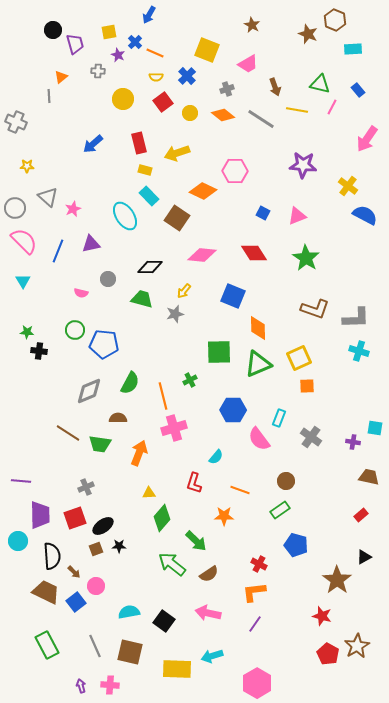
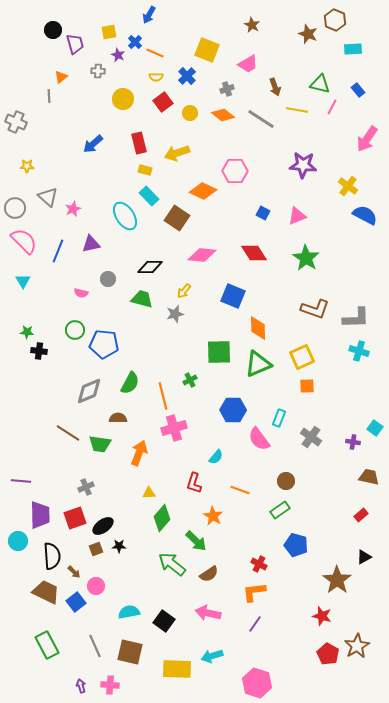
yellow square at (299, 358): moved 3 px right, 1 px up
cyan square at (375, 428): rotated 28 degrees clockwise
orange star at (224, 516): moved 11 px left; rotated 30 degrees clockwise
pink hexagon at (257, 683): rotated 12 degrees counterclockwise
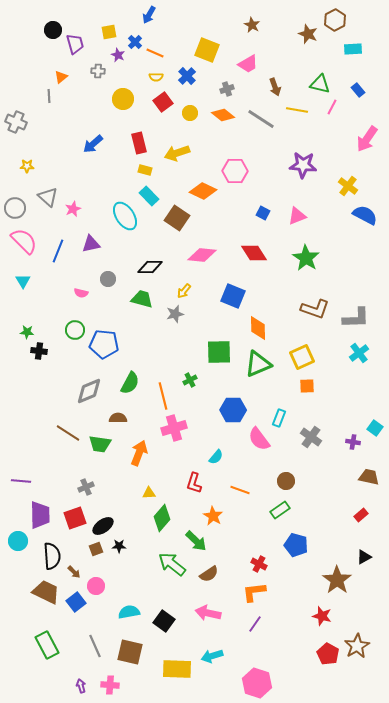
brown hexagon at (335, 20): rotated 10 degrees clockwise
cyan cross at (359, 351): moved 2 px down; rotated 36 degrees clockwise
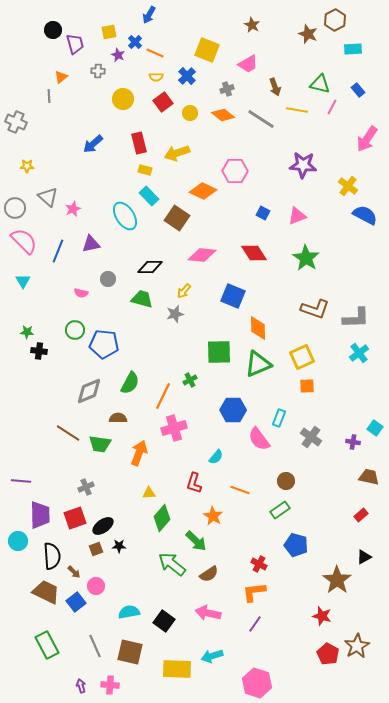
orange line at (163, 396): rotated 40 degrees clockwise
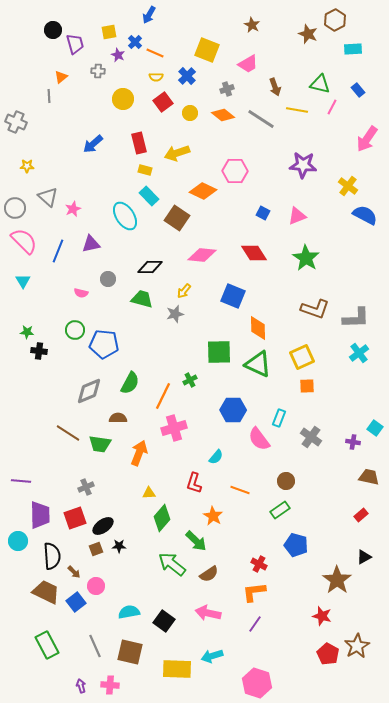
green triangle at (258, 364): rotated 48 degrees clockwise
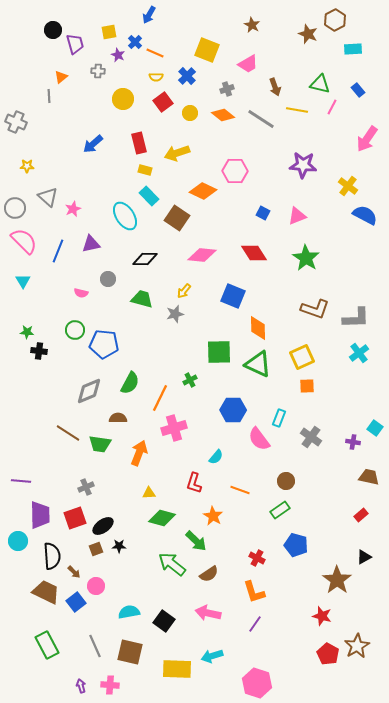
black diamond at (150, 267): moved 5 px left, 8 px up
orange line at (163, 396): moved 3 px left, 2 px down
green diamond at (162, 518): rotated 64 degrees clockwise
red cross at (259, 564): moved 2 px left, 6 px up
orange L-shape at (254, 592): rotated 100 degrees counterclockwise
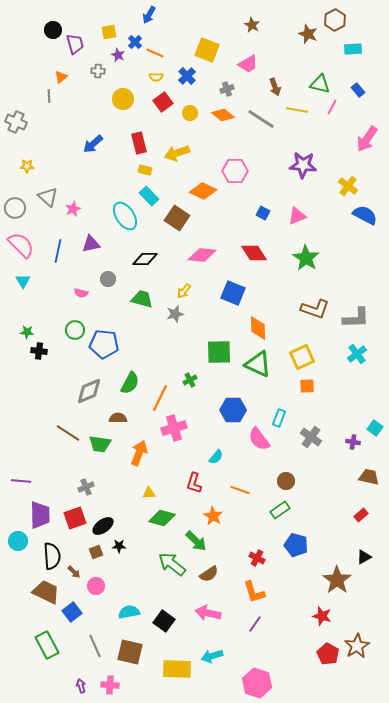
pink semicircle at (24, 241): moved 3 px left, 4 px down
blue line at (58, 251): rotated 10 degrees counterclockwise
blue square at (233, 296): moved 3 px up
cyan cross at (359, 353): moved 2 px left, 1 px down
brown square at (96, 549): moved 3 px down
blue square at (76, 602): moved 4 px left, 10 px down
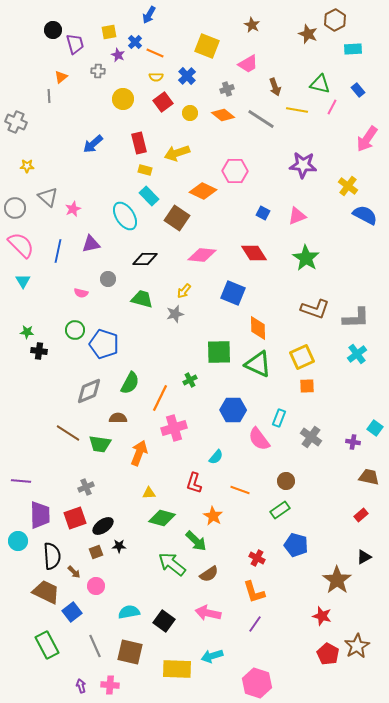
yellow square at (207, 50): moved 4 px up
blue pentagon at (104, 344): rotated 12 degrees clockwise
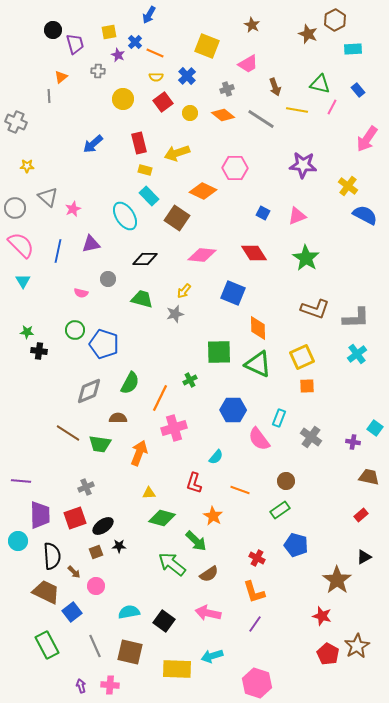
pink hexagon at (235, 171): moved 3 px up
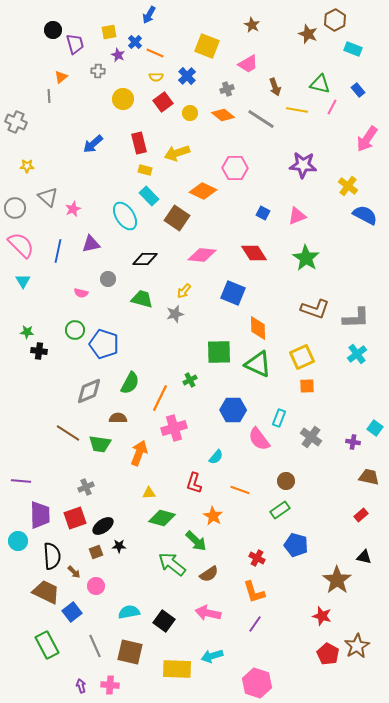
cyan rectangle at (353, 49): rotated 24 degrees clockwise
black triangle at (364, 557): rotated 42 degrees clockwise
